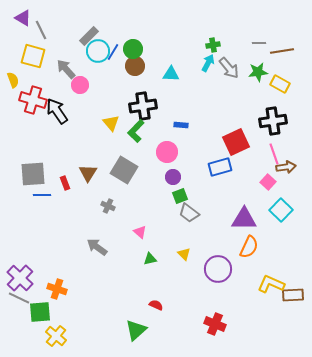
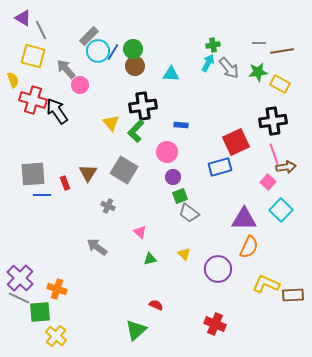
yellow L-shape at (271, 284): moved 5 px left
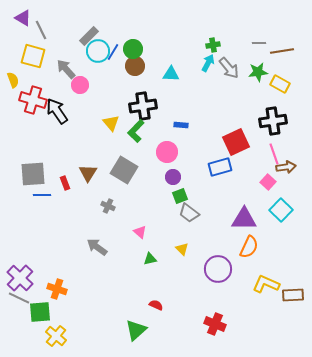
yellow triangle at (184, 254): moved 2 px left, 5 px up
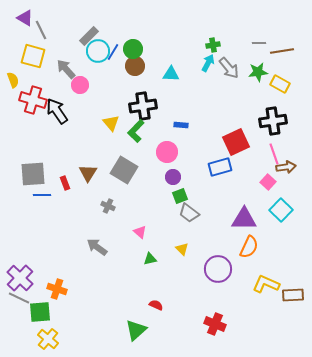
purple triangle at (23, 18): moved 2 px right
yellow cross at (56, 336): moved 8 px left, 3 px down
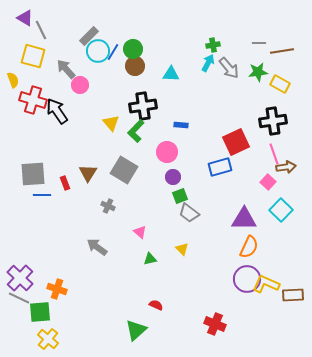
purple circle at (218, 269): moved 29 px right, 10 px down
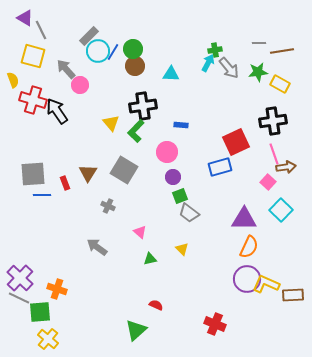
green cross at (213, 45): moved 2 px right, 5 px down
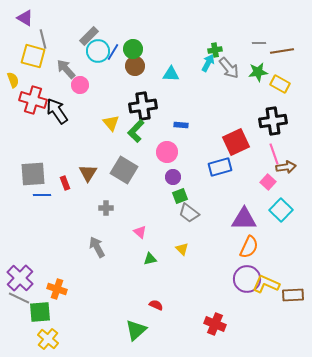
gray line at (41, 30): moved 2 px right, 9 px down; rotated 12 degrees clockwise
gray cross at (108, 206): moved 2 px left, 2 px down; rotated 24 degrees counterclockwise
gray arrow at (97, 247): rotated 25 degrees clockwise
